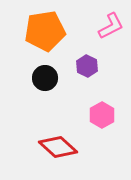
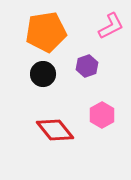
orange pentagon: moved 1 px right, 1 px down
purple hexagon: rotated 15 degrees clockwise
black circle: moved 2 px left, 4 px up
red diamond: moved 3 px left, 17 px up; rotated 9 degrees clockwise
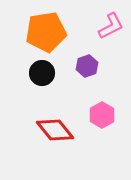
black circle: moved 1 px left, 1 px up
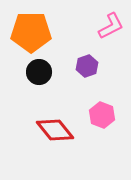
orange pentagon: moved 15 px left; rotated 9 degrees clockwise
black circle: moved 3 px left, 1 px up
pink hexagon: rotated 10 degrees counterclockwise
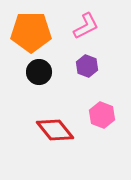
pink L-shape: moved 25 px left
purple hexagon: rotated 20 degrees counterclockwise
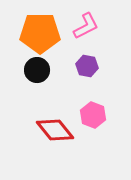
orange pentagon: moved 9 px right, 1 px down
purple hexagon: rotated 10 degrees counterclockwise
black circle: moved 2 px left, 2 px up
pink hexagon: moved 9 px left
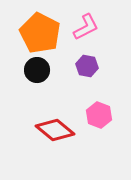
pink L-shape: moved 1 px down
orange pentagon: rotated 27 degrees clockwise
pink hexagon: moved 6 px right
red diamond: rotated 12 degrees counterclockwise
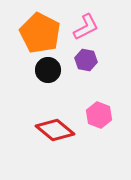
purple hexagon: moved 1 px left, 6 px up
black circle: moved 11 px right
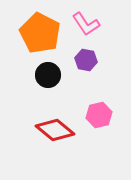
pink L-shape: moved 3 px up; rotated 84 degrees clockwise
black circle: moved 5 px down
pink hexagon: rotated 25 degrees clockwise
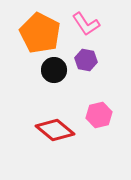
black circle: moved 6 px right, 5 px up
